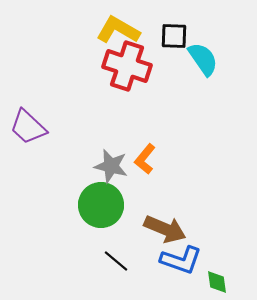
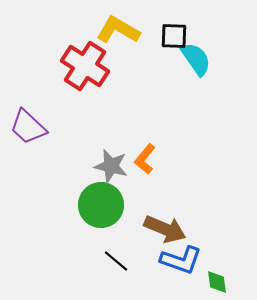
cyan semicircle: moved 7 px left
red cross: moved 42 px left; rotated 15 degrees clockwise
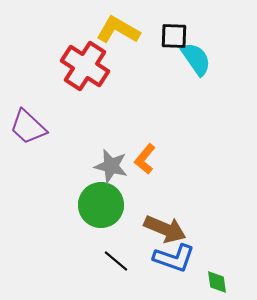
blue L-shape: moved 7 px left, 2 px up
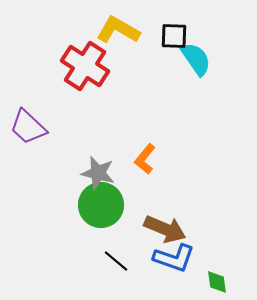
gray star: moved 13 px left, 7 px down
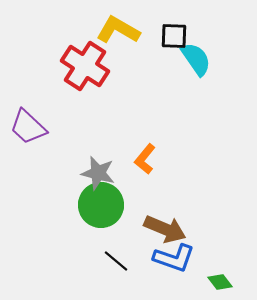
green diamond: moved 3 px right; rotated 30 degrees counterclockwise
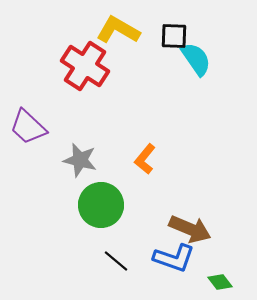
gray star: moved 18 px left, 13 px up
brown arrow: moved 25 px right
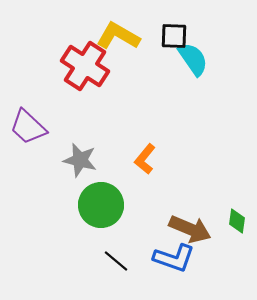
yellow L-shape: moved 6 px down
cyan semicircle: moved 3 px left
green diamond: moved 17 px right, 61 px up; rotated 45 degrees clockwise
